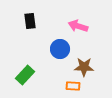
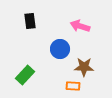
pink arrow: moved 2 px right
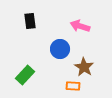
brown star: rotated 30 degrees clockwise
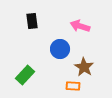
black rectangle: moved 2 px right
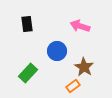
black rectangle: moved 5 px left, 3 px down
blue circle: moved 3 px left, 2 px down
green rectangle: moved 3 px right, 2 px up
orange rectangle: rotated 40 degrees counterclockwise
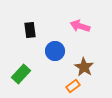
black rectangle: moved 3 px right, 6 px down
blue circle: moved 2 px left
green rectangle: moved 7 px left, 1 px down
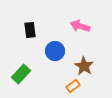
brown star: moved 1 px up
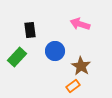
pink arrow: moved 2 px up
brown star: moved 3 px left
green rectangle: moved 4 px left, 17 px up
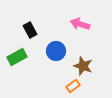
black rectangle: rotated 21 degrees counterclockwise
blue circle: moved 1 px right
green rectangle: rotated 18 degrees clockwise
brown star: moved 2 px right; rotated 12 degrees counterclockwise
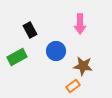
pink arrow: rotated 108 degrees counterclockwise
brown star: rotated 12 degrees counterclockwise
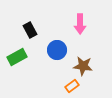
blue circle: moved 1 px right, 1 px up
orange rectangle: moved 1 px left
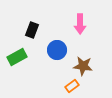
black rectangle: moved 2 px right; rotated 49 degrees clockwise
